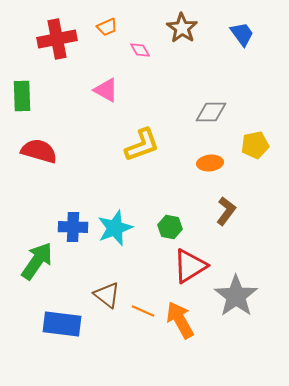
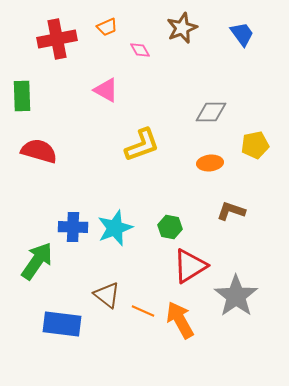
brown star: rotated 16 degrees clockwise
brown L-shape: moved 5 px right; rotated 108 degrees counterclockwise
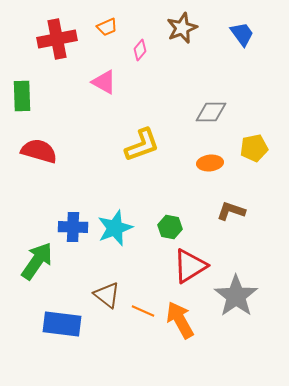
pink diamond: rotated 70 degrees clockwise
pink triangle: moved 2 px left, 8 px up
yellow pentagon: moved 1 px left, 3 px down
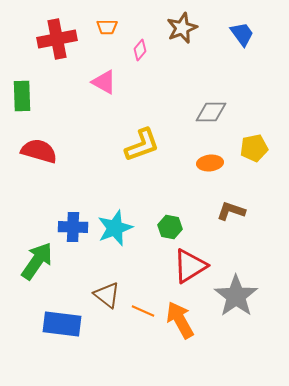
orange trapezoid: rotated 25 degrees clockwise
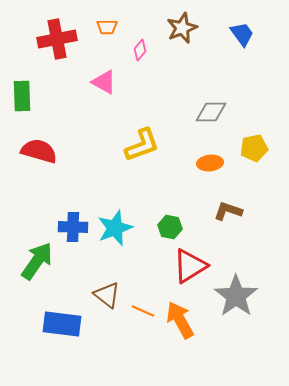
brown L-shape: moved 3 px left
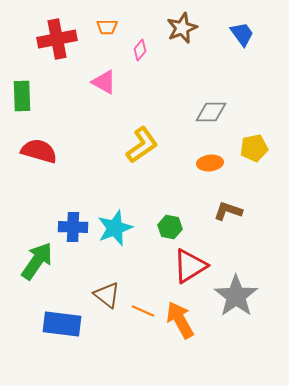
yellow L-shape: rotated 15 degrees counterclockwise
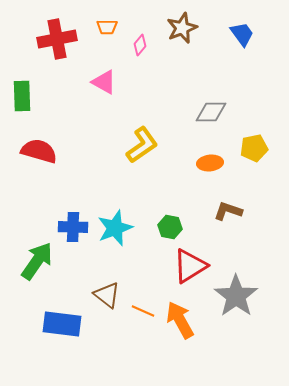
pink diamond: moved 5 px up
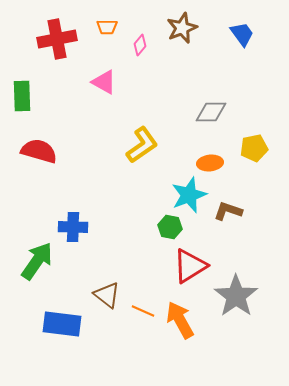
cyan star: moved 74 px right, 33 px up
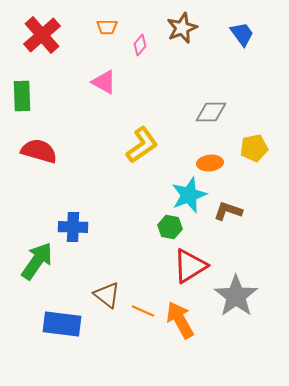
red cross: moved 15 px left, 4 px up; rotated 30 degrees counterclockwise
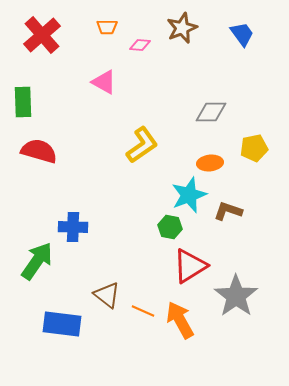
pink diamond: rotated 55 degrees clockwise
green rectangle: moved 1 px right, 6 px down
